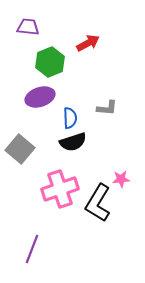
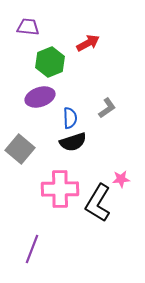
gray L-shape: rotated 40 degrees counterclockwise
pink cross: rotated 18 degrees clockwise
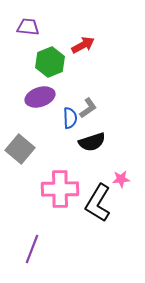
red arrow: moved 5 px left, 2 px down
gray L-shape: moved 19 px left
black semicircle: moved 19 px right
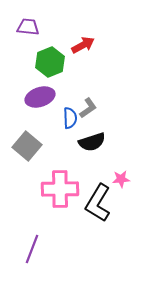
gray square: moved 7 px right, 3 px up
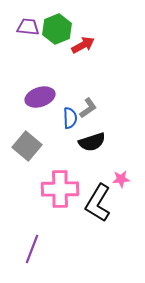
green hexagon: moved 7 px right, 33 px up
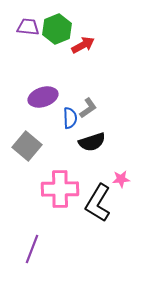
purple ellipse: moved 3 px right
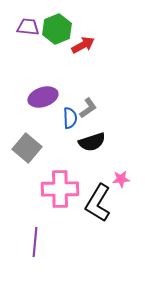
gray square: moved 2 px down
purple line: moved 3 px right, 7 px up; rotated 16 degrees counterclockwise
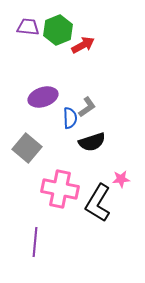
green hexagon: moved 1 px right, 1 px down
gray L-shape: moved 1 px left, 1 px up
pink cross: rotated 12 degrees clockwise
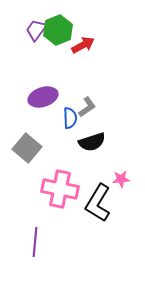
purple trapezoid: moved 8 px right, 3 px down; rotated 60 degrees counterclockwise
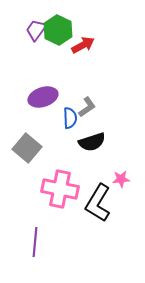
green hexagon: rotated 12 degrees counterclockwise
